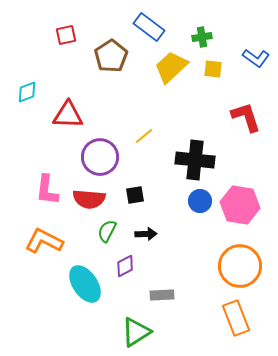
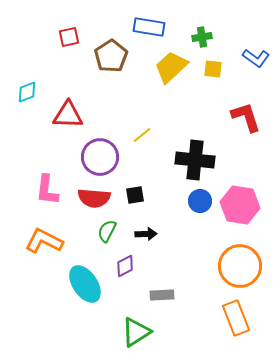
blue rectangle: rotated 28 degrees counterclockwise
red square: moved 3 px right, 2 px down
yellow line: moved 2 px left, 1 px up
red semicircle: moved 5 px right, 1 px up
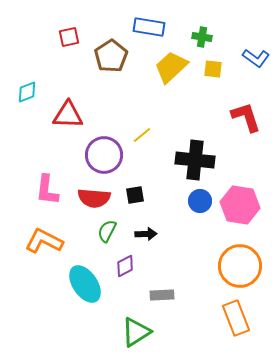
green cross: rotated 18 degrees clockwise
purple circle: moved 4 px right, 2 px up
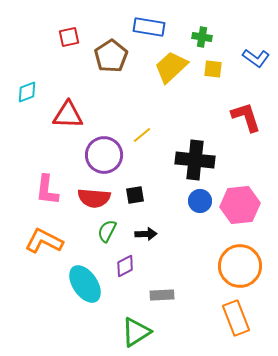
pink hexagon: rotated 15 degrees counterclockwise
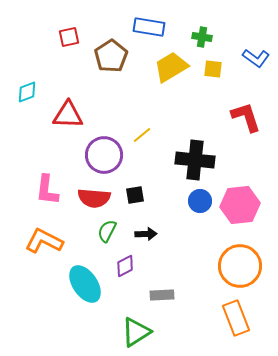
yellow trapezoid: rotated 12 degrees clockwise
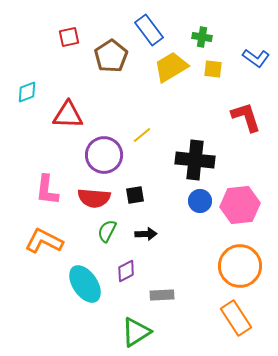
blue rectangle: moved 3 px down; rotated 44 degrees clockwise
purple diamond: moved 1 px right, 5 px down
orange rectangle: rotated 12 degrees counterclockwise
